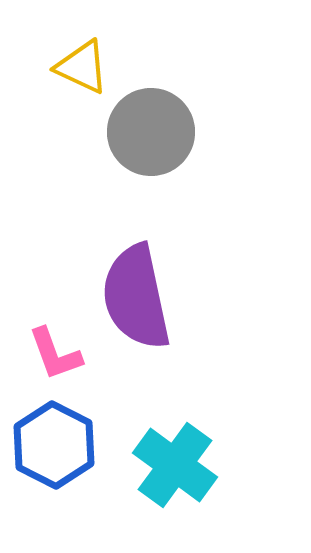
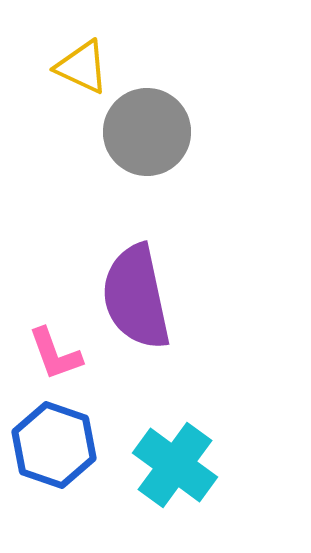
gray circle: moved 4 px left
blue hexagon: rotated 8 degrees counterclockwise
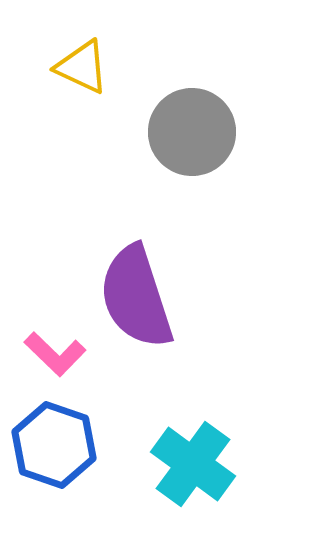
gray circle: moved 45 px right
purple semicircle: rotated 6 degrees counterclockwise
pink L-shape: rotated 26 degrees counterclockwise
cyan cross: moved 18 px right, 1 px up
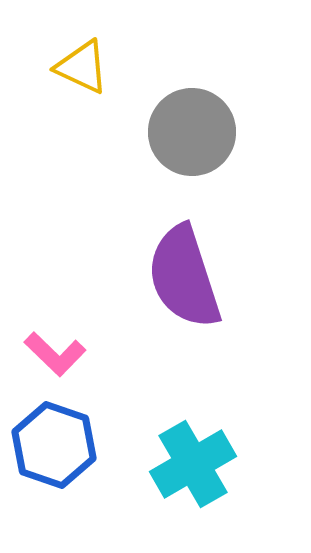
purple semicircle: moved 48 px right, 20 px up
cyan cross: rotated 24 degrees clockwise
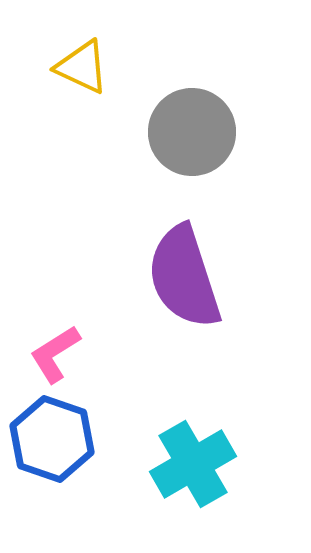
pink L-shape: rotated 104 degrees clockwise
blue hexagon: moved 2 px left, 6 px up
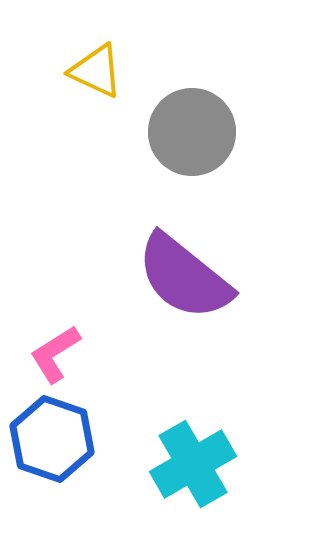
yellow triangle: moved 14 px right, 4 px down
purple semicircle: rotated 33 degrees counterclockwise
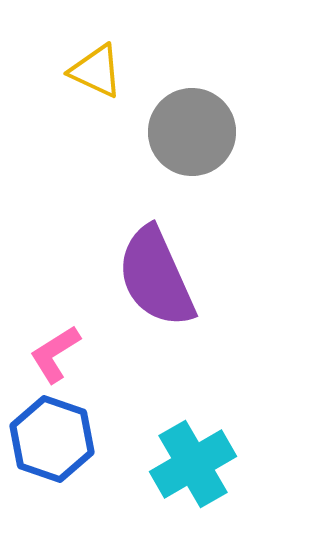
purple semicircle: moved 28 px left; rotated 27 degrees clockwise
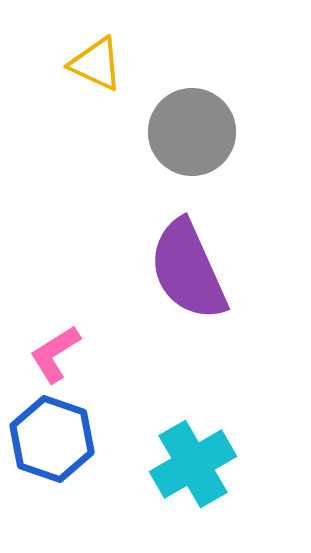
yellow triangle: moved 7 px up
purple semicircle: moved 32 px right, 7 px up
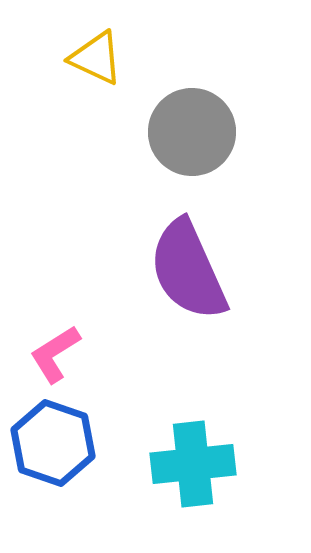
yellow triangle: moved 6 px up
blue hexagon: moved 1 px right, 4 px down
cyan cross: rotated 24 degrees clockwise
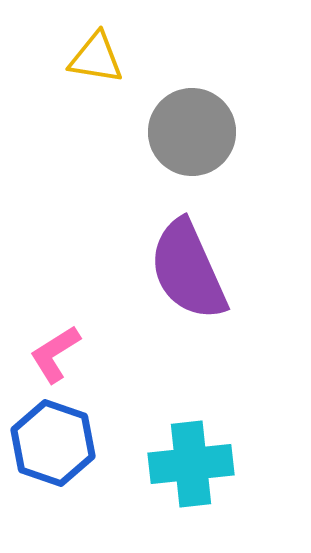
yellow triangle: rotated 16 degrees counterclockwise
cyan cross: moved 2 px left
